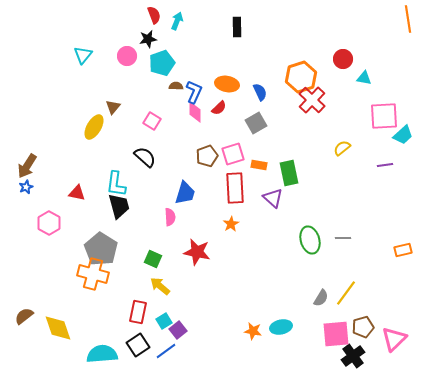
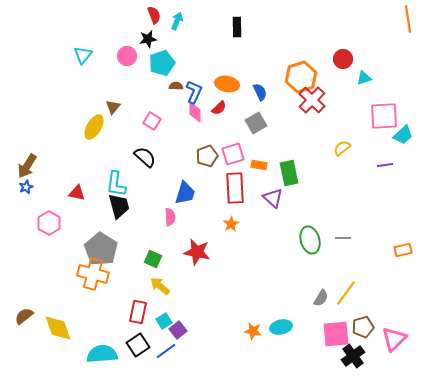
cyan triangle at (364, 78): rotated 28 degrees counterclockwise
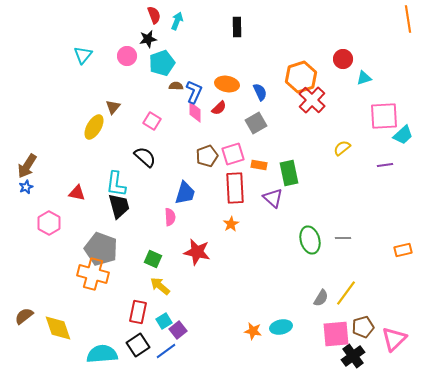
gray pentagon at (101, 249): rotated 12 degrees counterclockwise
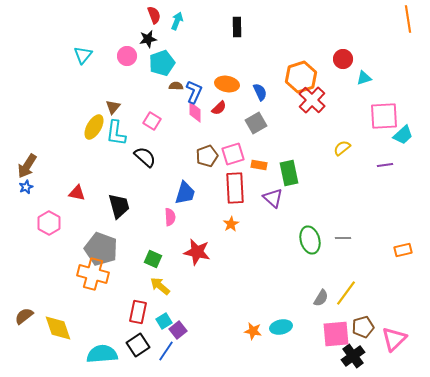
cyan L-shape at (116, 184): moved 51 px up
blue line at (166, 351): rotated 20 degrees counterclockwise
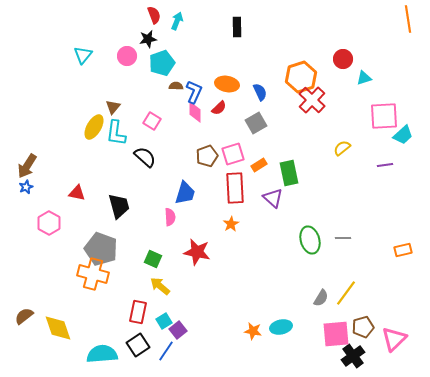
orange rectangle at (259, 165): rotated 42 degrees counterclockwise
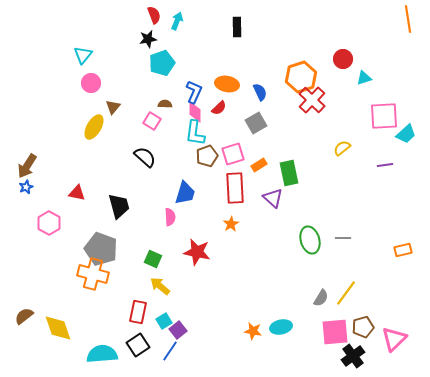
pink circle at (127, 56): moved 36 px left, 27 px down
brown semicircle at (176, 86): moved 11 px left, 18 px down
cyan L-shape at (116, 133): moved 79 px right
cyan trapezoid at (403, 135): moved 3 px right, 1 px up
pink square at (336, 334): moved 1 px left, 2 px up
blue line at (166, 351): moved 4 px right
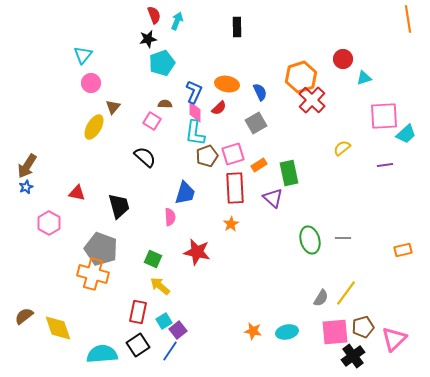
cyan ellipse at (281, 327): moved 6 px right, 5 px down
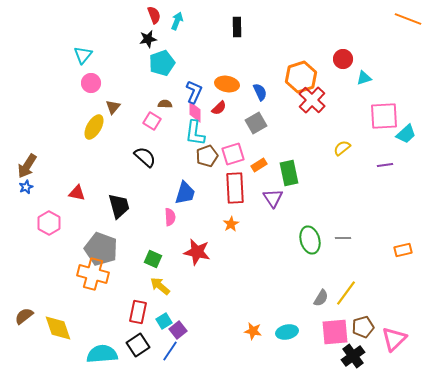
orange line at (408, 19): rotated 60 degrees counterclockwise
purple triangle at (273, 198): rotated 15 degrees clockwise
